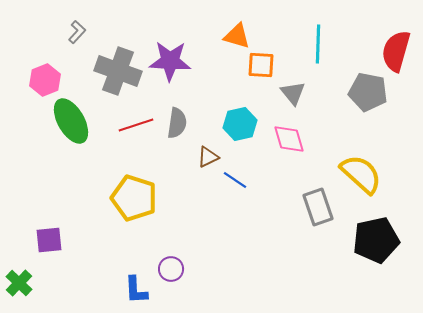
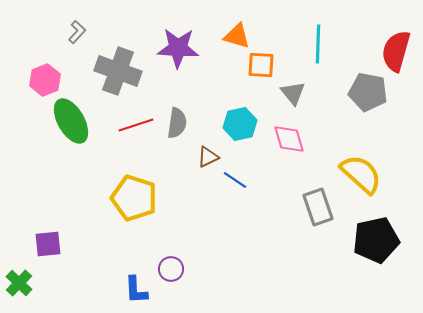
purple star: moved 8 px right, 13 px up
purple square: moved 1 px left, 4 px down
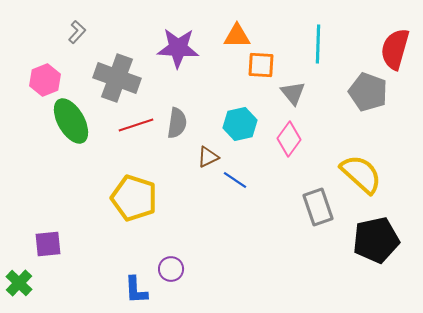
orange triangle: rotated 16 degrees counterclockwise
red semicircle: moved 1 px left, 2 px up
gray cross: moved 1 px left, 7 px down
gray pentagon: rotated 9 degrees clockwise
pink diamond: rotated 52 degrees clockwise
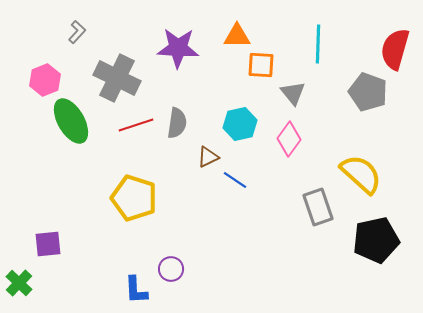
gray cross: rotated 6 degrees clockwise
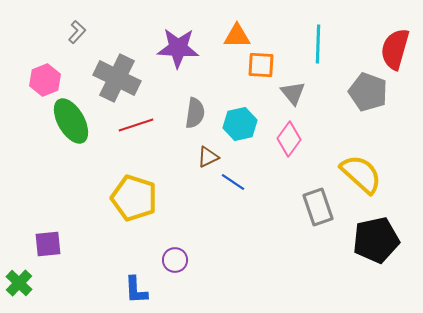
gray semicircle: moved 18 px right, 10 px up
blue line: moved 2 px left, 2 px down
purple circle: moved 4 px right, 9 px up
